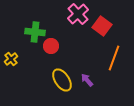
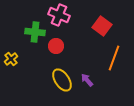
pink cross: moved 19 px left, 1 px down; rotated 25 degrees counterclockwise
red circle: moved 5 px right
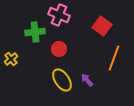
green cross: rotated 12 degrees counterclockwise
red circle: moved 3 px right, 3 px down
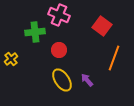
red circle: moved 1 px down
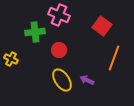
yellow cross: rotated 24 degrees counterclockwise
purple arrow: rotated 24 degrees counterclockwise
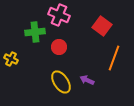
red circle: moved 3 px up
yellow ellipse: moved 1 px left, 2 px down
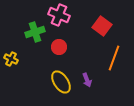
green cross: rotated 12 degrees counterclockwise
purple arrow: rotated 136 degrees counterclockwise
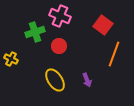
pink cross: moved 1 px right, 1 px down
red square: moved 1 px right, 1 px up
red circle: moved 1 px up
orange line: moved 4 px up
yellow ellipse: moved 6 px left, 2 px up
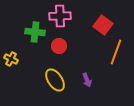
pink cross: rotated 25 degrees counterclockwise
green cross: rotated 24 degrees clockwise
orange line: moved 2 px right, 2 px up
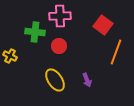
yellow cross: moved 1 px left, 3 px up
